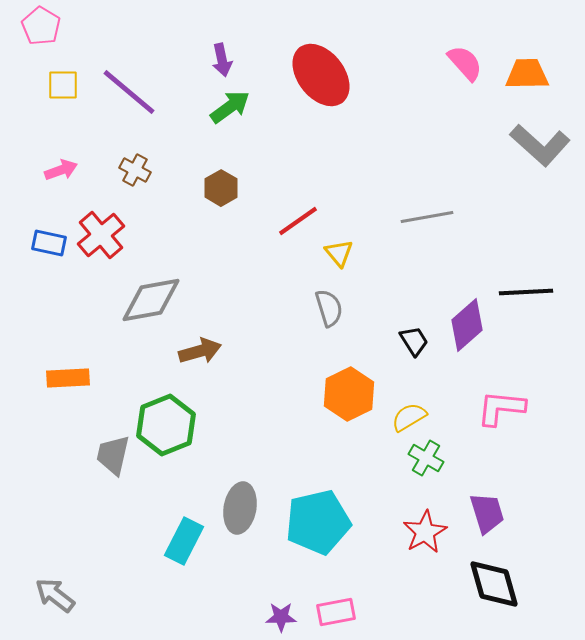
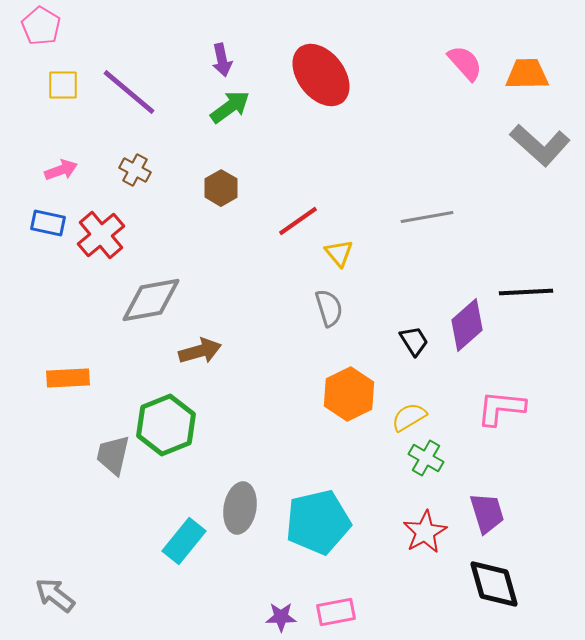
blue rectangle: moved 1 px left, 20 px up
cyan rectangle: rotated 12 degrees clockwise
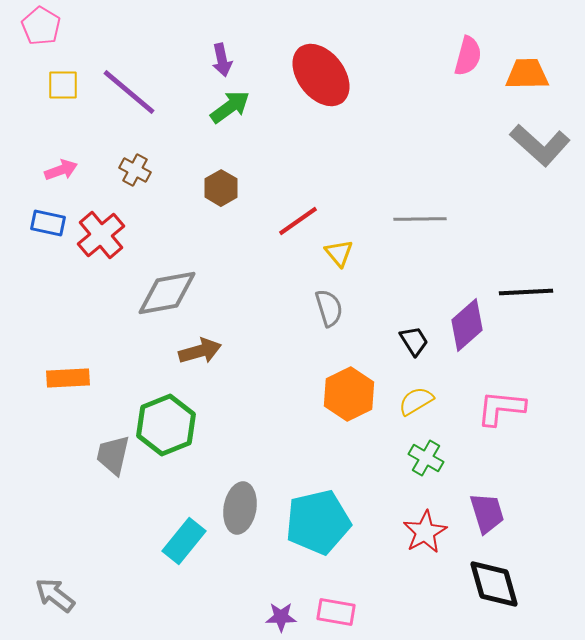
pink semicircle: moved 3 px right, 7 px up; rotated 57 degrees clockwise
gray line: moved 7 px left, 2 px down; rotated 9 degrees clockwise
gray diamond: moved 16 px right, 7 px up
yellow semicircle: moved 7 px right, 16 px up
pink rectangle: rotated 21 degrees clockwise
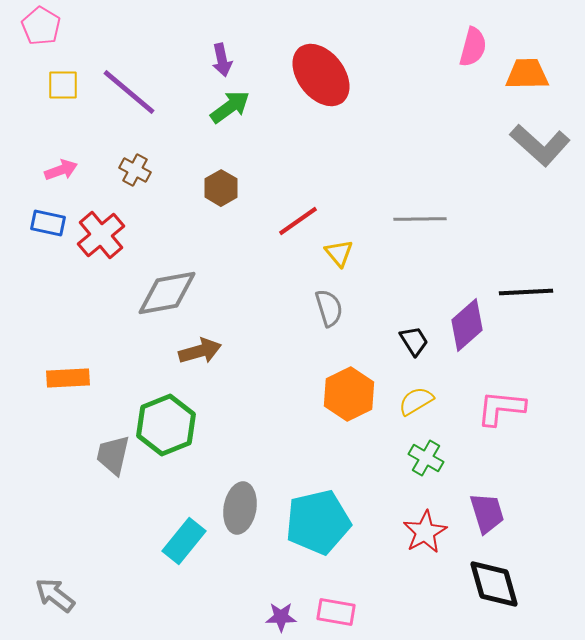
pink semicircle: moved 5 px right, 9 px up
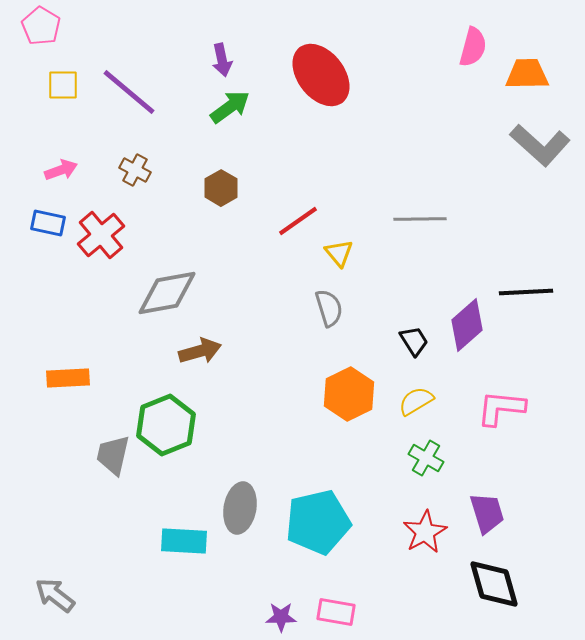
cyan rectangle: rotated 54 degrees clockwise
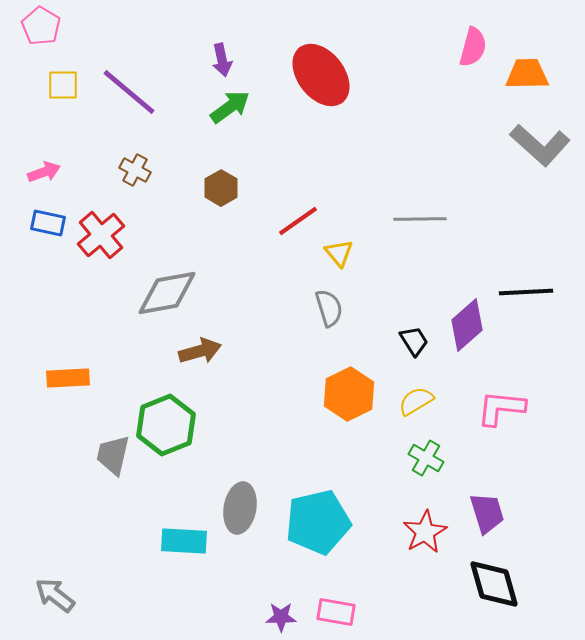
pink arrow: moved 17 px left, 2 px down
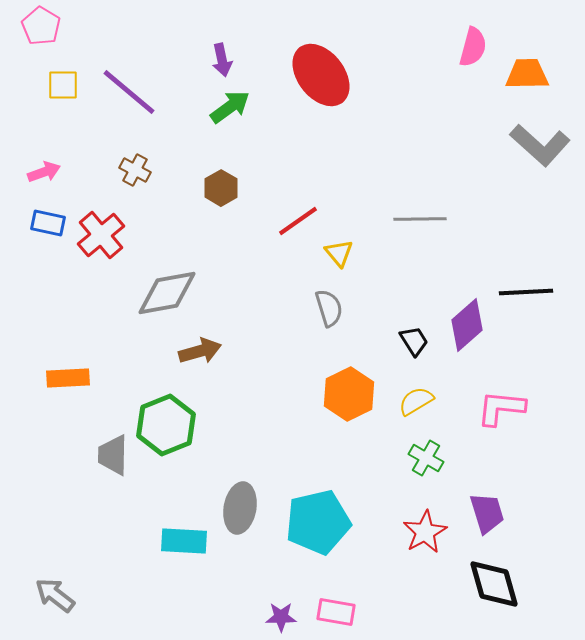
gray trapezoid: rotated 12 degrees counterclockwise
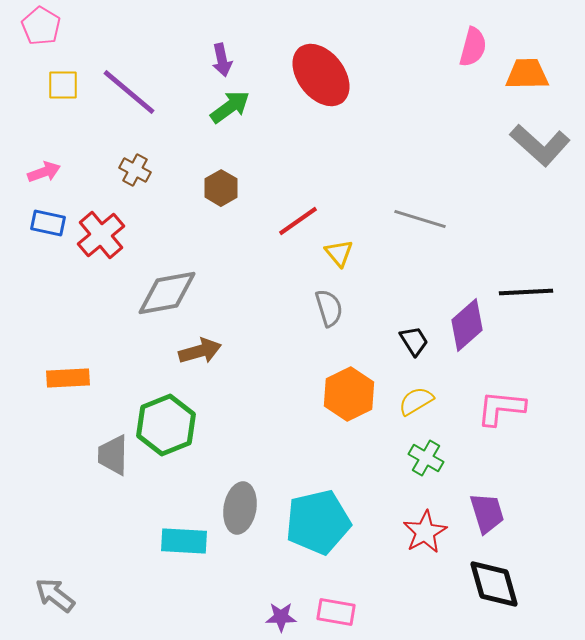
gray line: rotated 18 degrees clockwise
